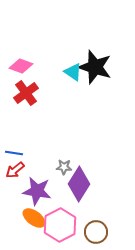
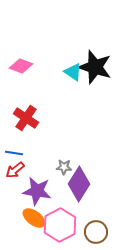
red cross: moved 25 px down; rotated 20 degrees counterclockwise
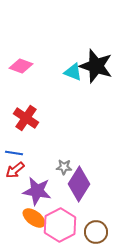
black star: moved 1 px right, 1 px up
cyan triangle: rotated 12 degrees counterclockwise
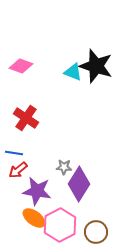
red arrow: moved 3 px right
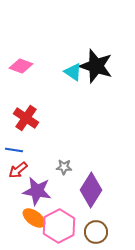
cyan triangle: rotated 12 degrees clockwise
blue line: moved 3 px up
purple diamond: moved 12 px right, 6 px down
pink hexagon: moved 1 px left, 1 px down
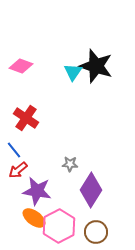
cyan triangle: rotated 30 degrees clockwise
blue line: rotated 42 degrees clockwise
gray star: moved 6 px right, 3 px up
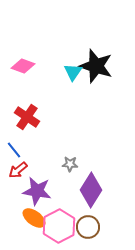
pink diamond: moved 2 px right
red cross: moved 1 px right, 1 px up
brown circle: moved 8 px left, 5 px up
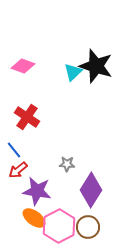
cyan triangle: rotated 12 degrees clockwise
gray star: moved 3 px left
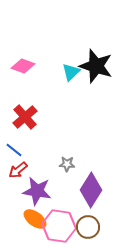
cyan triangle: moved 2 px left
red cross: moved 2 px left; rotated 15 degrees clockwise
blue line: rotated 12 degrees counterclockwise
orange ellipse: moved 1 px right, 1 px down
pink hexagon: rotated 24 degrees counterclockwise
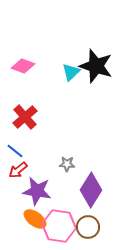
blue line: moved 1 px right, 1 px down
